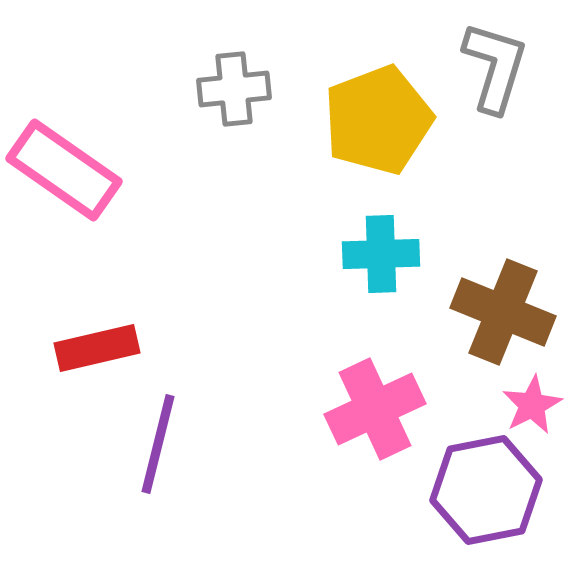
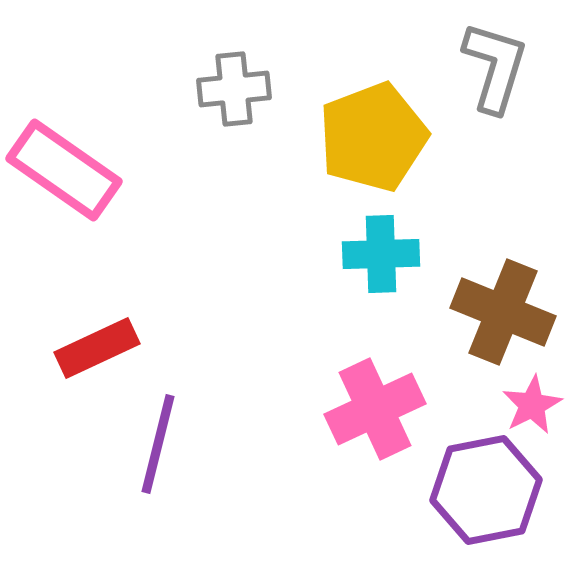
yellow pentagon: moved 5 px left, 17 px down
red rectangle: rotated 12 degrees counterclockwise
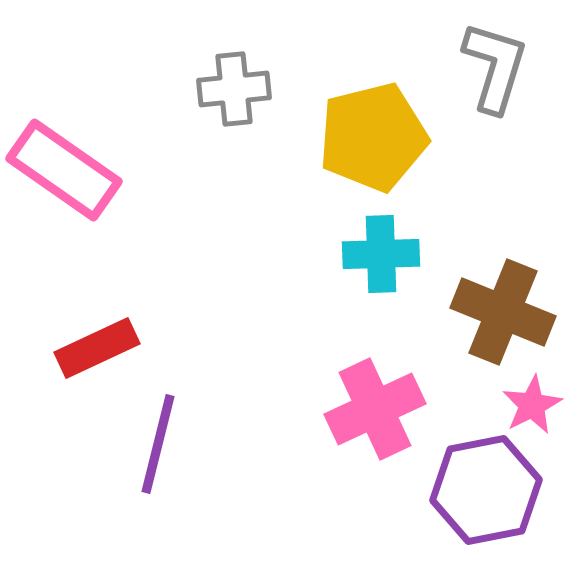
yellow pentagon: rotated 7 degrees clockwise
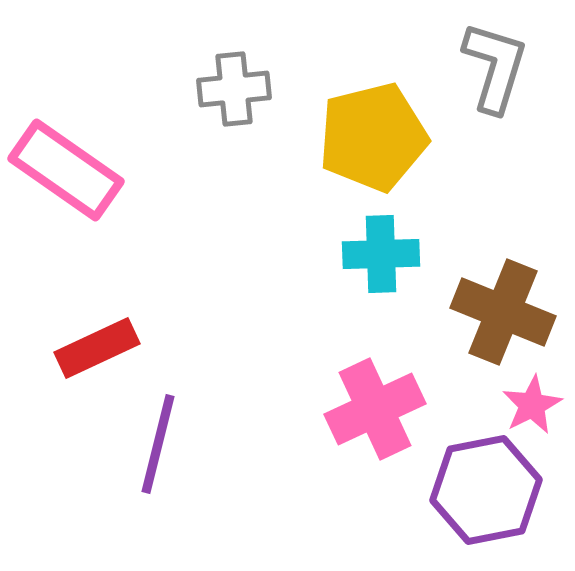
pink rectangle: moved 2 px right
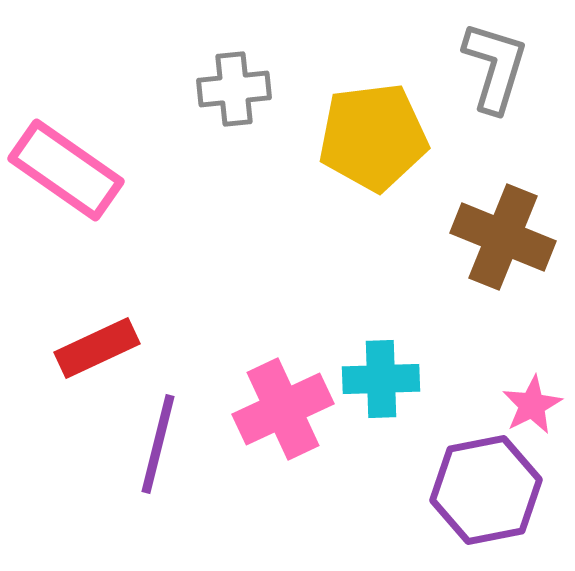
yellow pentagon: rotated 7 degrees clockwise
cyan cross: moved 125 px down
brown cross: moved 75 px up
pink cross: moved 92 px left
